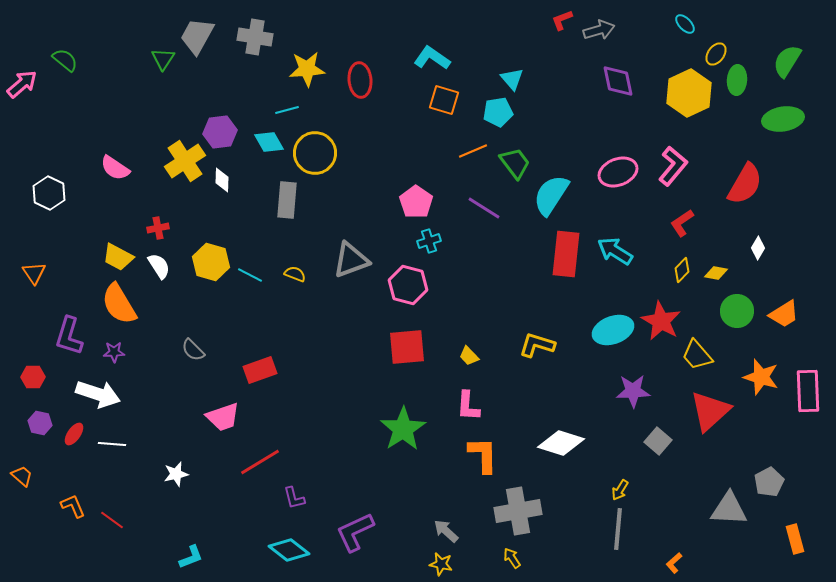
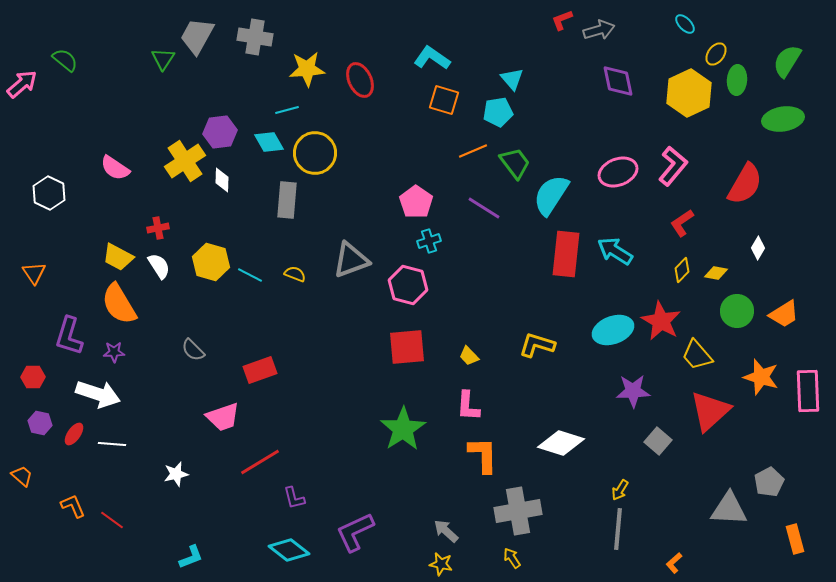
red ellipse at (360, 80): rotated 20 degrees counterclockwise
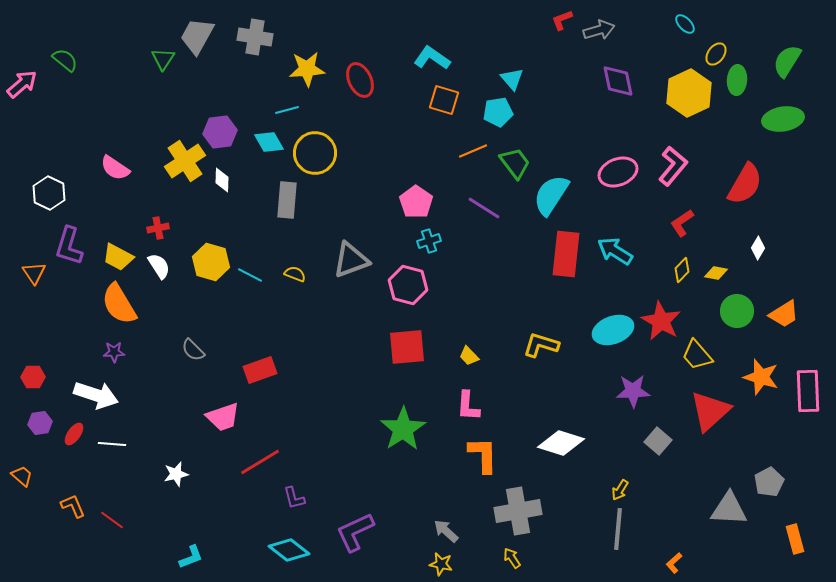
purple L-shape at (69, 336): moved 90 px up
yellow L-shape at (537, 345): moved 4 px right
white arrow at (98, 394): moved 2 px left, 1 px down
purple hexagon at (40, 423): rotated 20 degrees counterclockwise
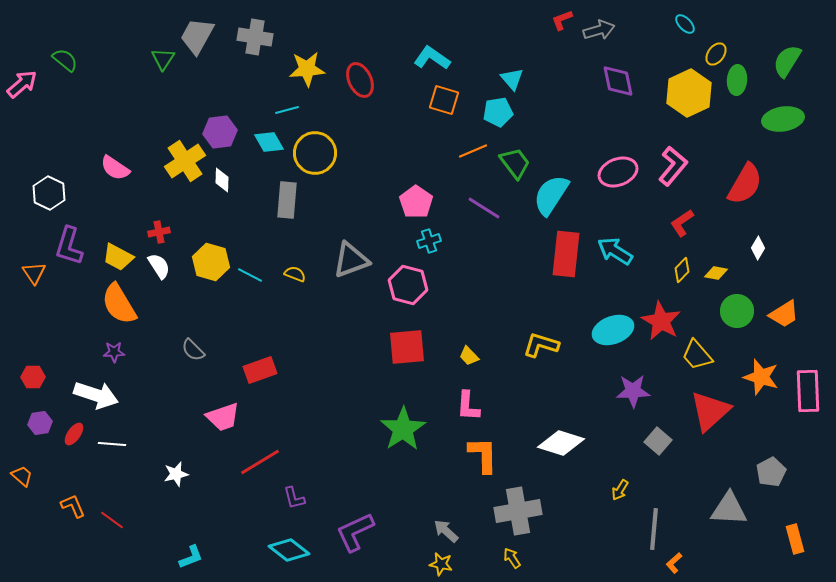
red cross at (158, 228): moved 1 px right, 4 px down
gray pentagon at (769, 482): moved 2 px right, 10 px up
gray line at (618, 529): moved 36 px right
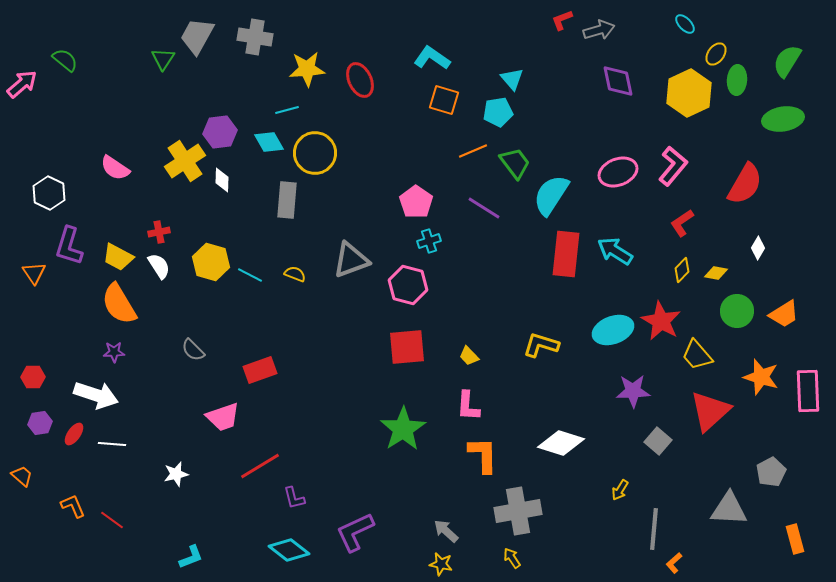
red line at (260, 462): moved 4 px down
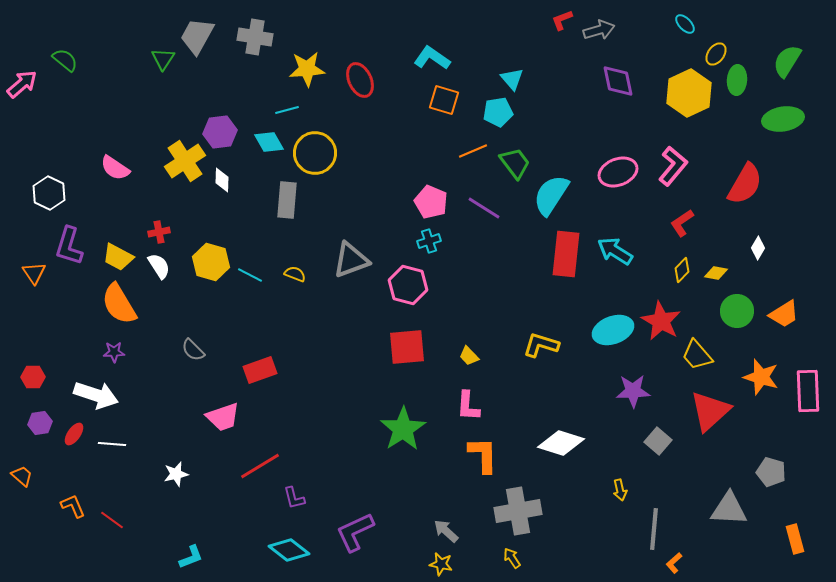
pink pentagon at (416, 202): moved 15 px right; rotated 12 degrees counterclockwise
gray pentagon at (771, 472): rotated 28 degrees counterclockwise
yellow arrow at (620, 490): rotated 45 degrees counterclockwise
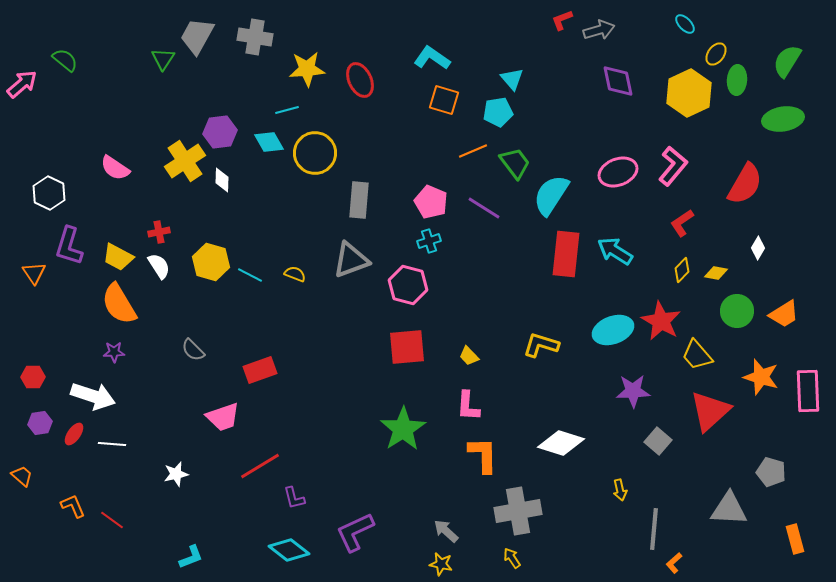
gray rectangle at (287, 200): moved 72 px right
white arrow at (96, 395): moved 3 px left, 1 px down
